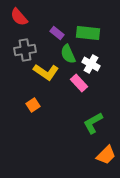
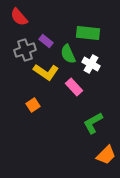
purple rectangle: moved 11 px left, 8 px down
gray cross: rotated 10 degrees counterclockwise
pink rectangle: moved 5 px left, 4 px down
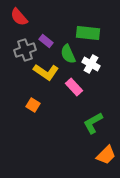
orange square: rotated 24 degrees counterclockwise
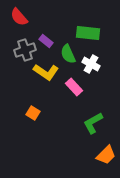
orange square: moved 8 px down
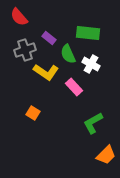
purple rectangle: moved 3 px right, 3 px up
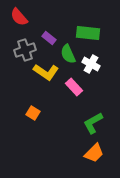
orange trapezoid: moved 12 px left, 2 px up
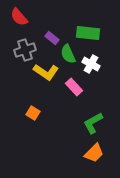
purple rectangle: moved 3 px right
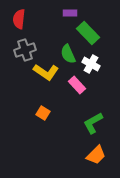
red semicircle: moved 2 px down; rotated 48 degrees clockwise
green rectangle: rotated 40 degrees clockwise
purple rectangle: moved 18 px right, 25 px up; rotated 40 degrees counterclockwise
pink rectangle: moved 3 px right, 2 px up
orange square: moved 10 px right
orange trapezoid: moved 2 px right, 2 px down
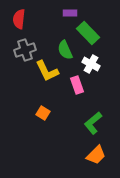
green semicircle: moved 3 px left, 4 px up
yellow L-shape: moved 1 px right, 1 px up; rotated 30 degrees clockwise
pink rectangle: rotated 24 degrees clockwise
green L-shape: rotated 10 degrees counterclockwise
